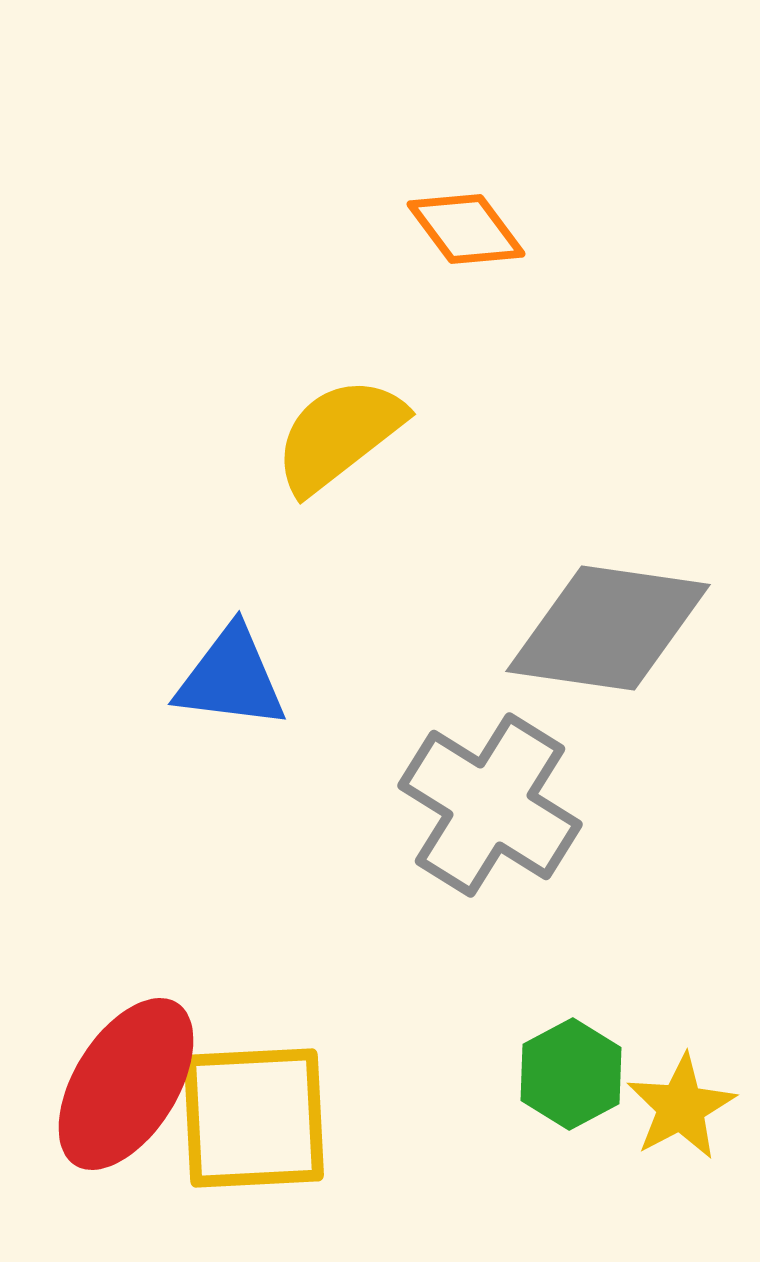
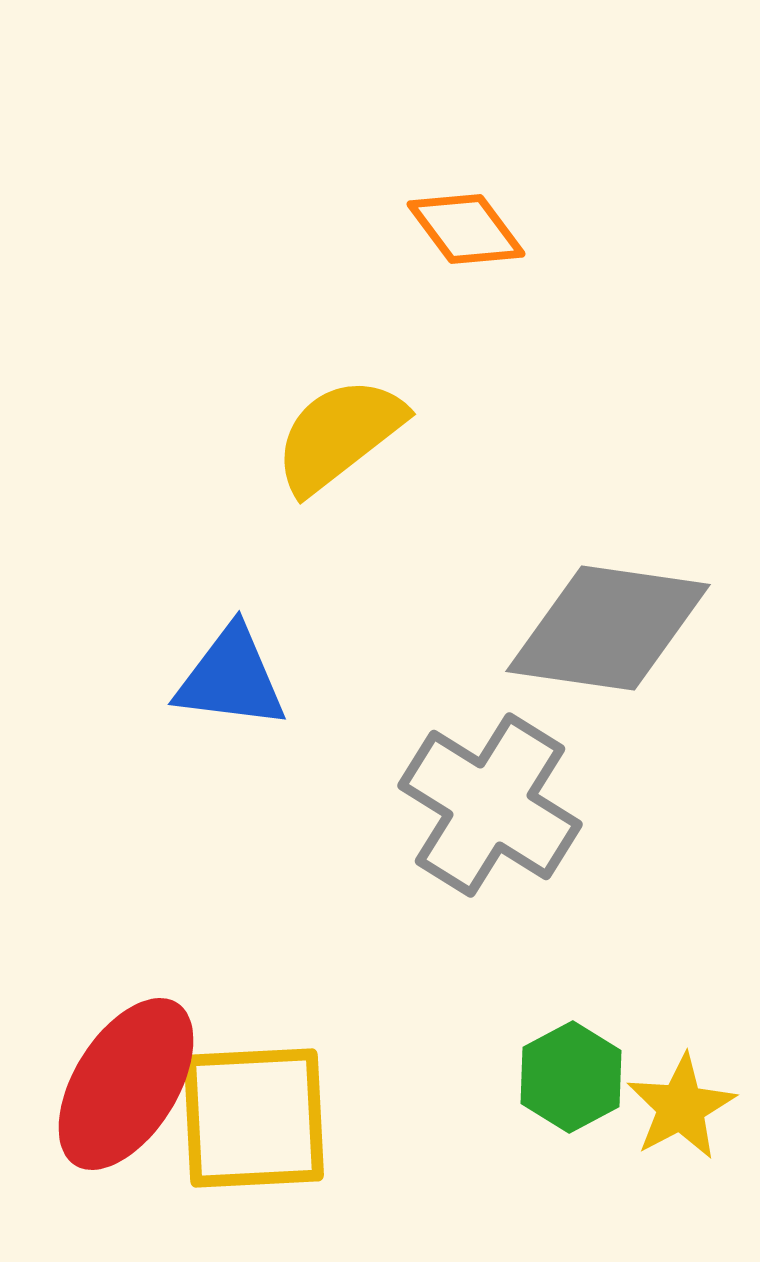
green hexagon: moved 3 px down
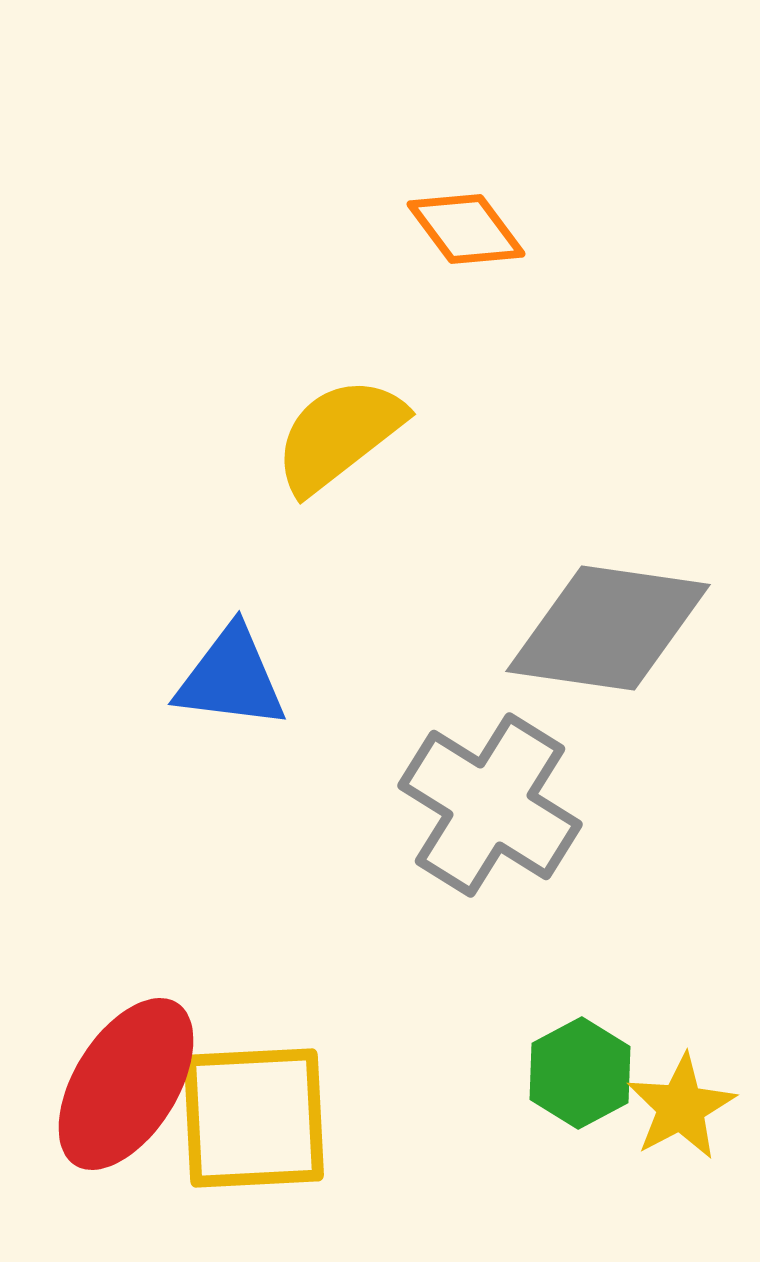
green hexagon: moved 9 px right, 4 px up
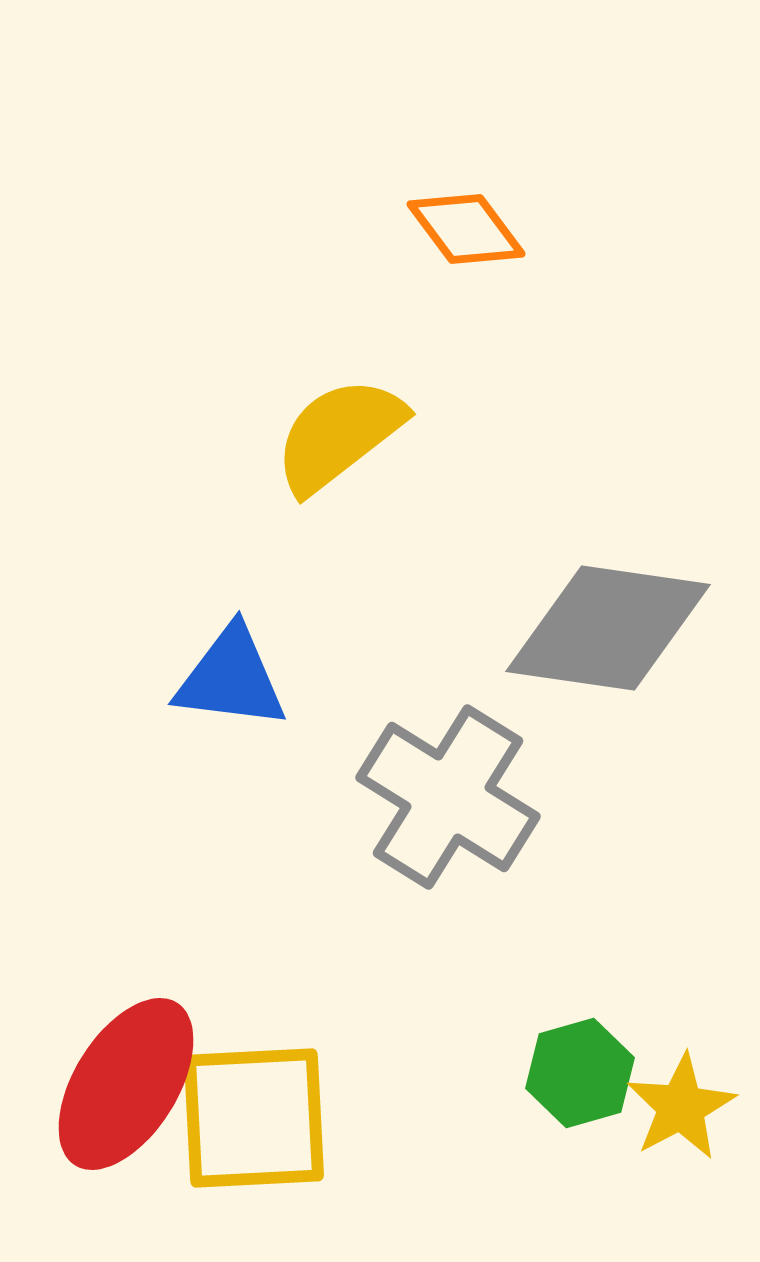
gray cross: moved 42 px left, 8 px up
green hexagon: rotated 12 degrees clockwise
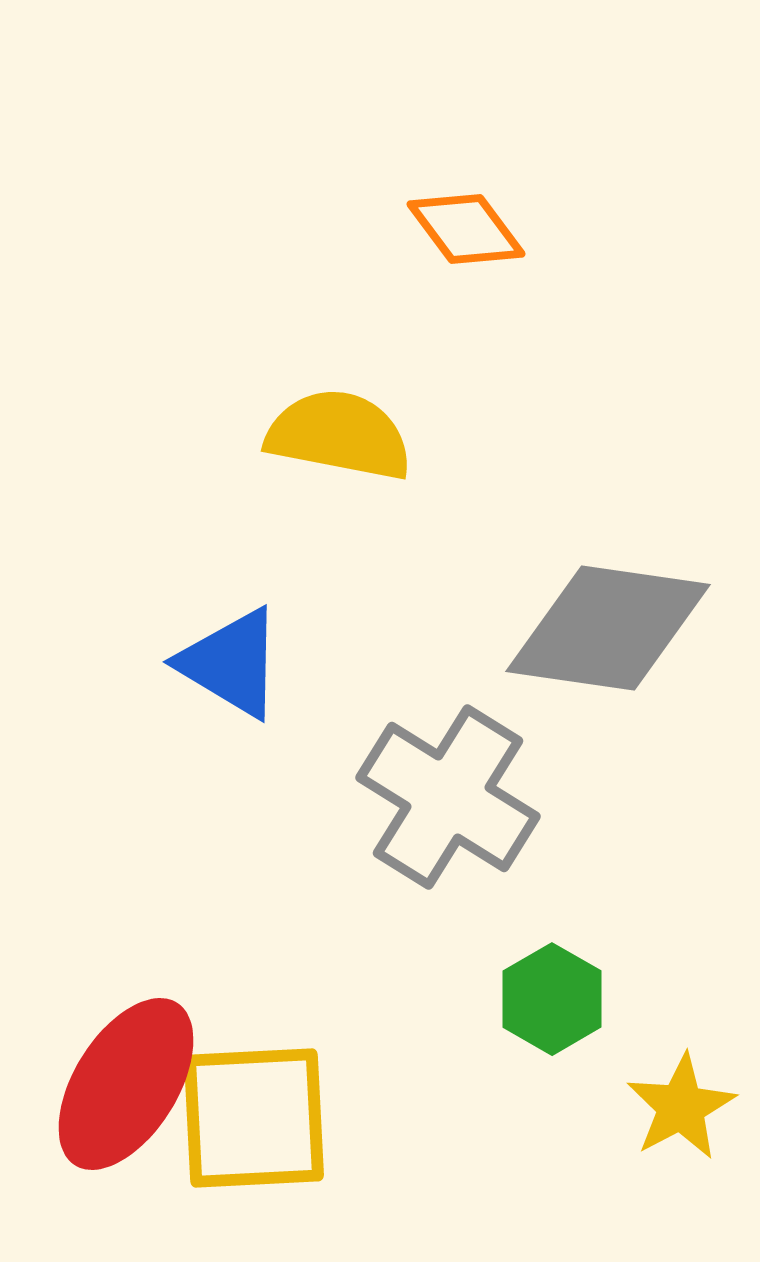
yellow semicircle: rotated 49 degrees clockwise
blue triangle: moved 15 px up; rotated 24 degrees clockwise
green hexagon: moved 28 px left, 74 px up; rotated 14 degrees counterclockwise
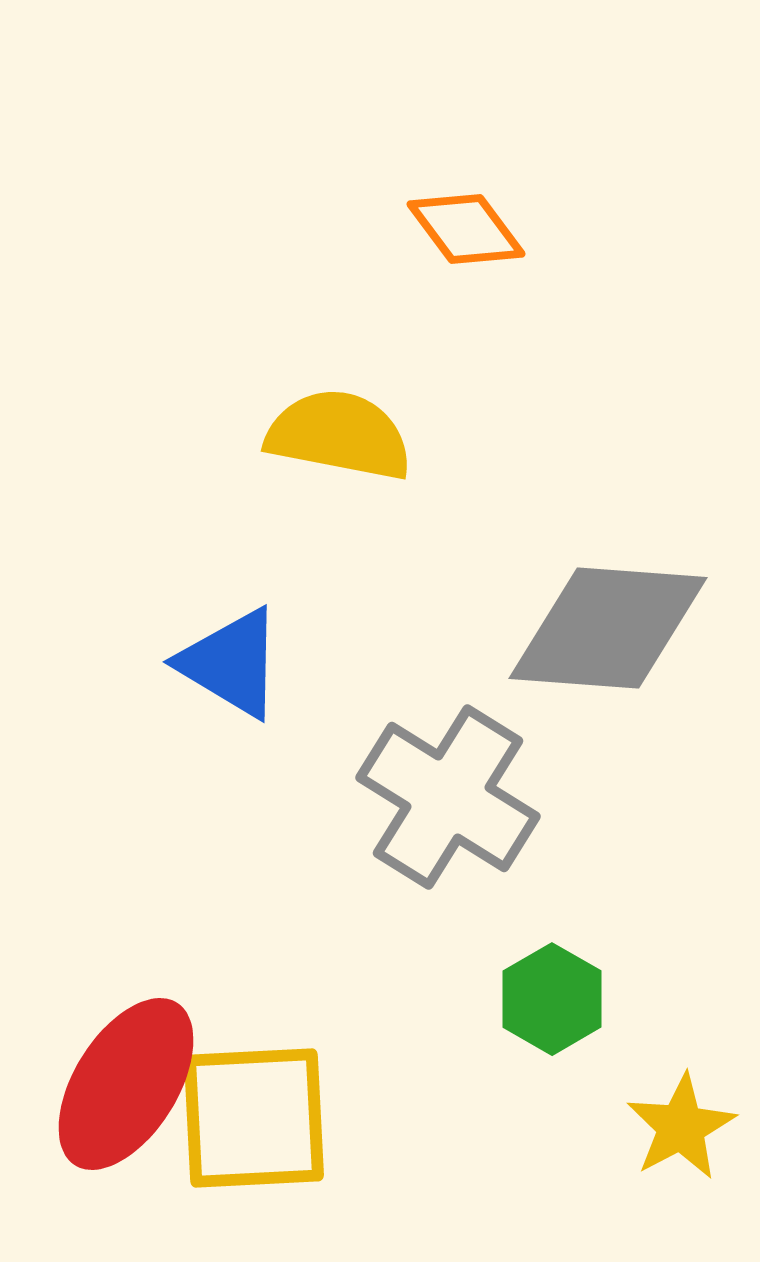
gray diamond: rotated 4 degrees counterclockwise
yellow star: moved 20 px down
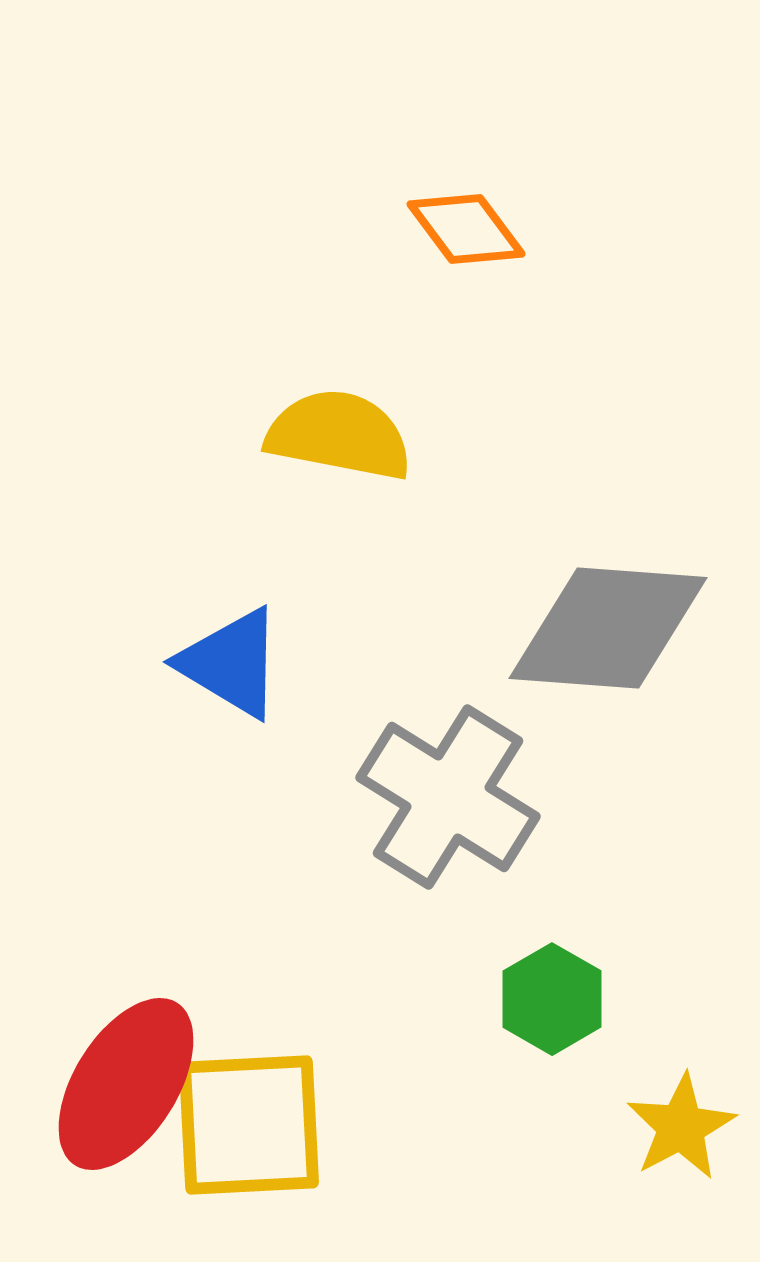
yellow square: moved 5 px left, 7 px down
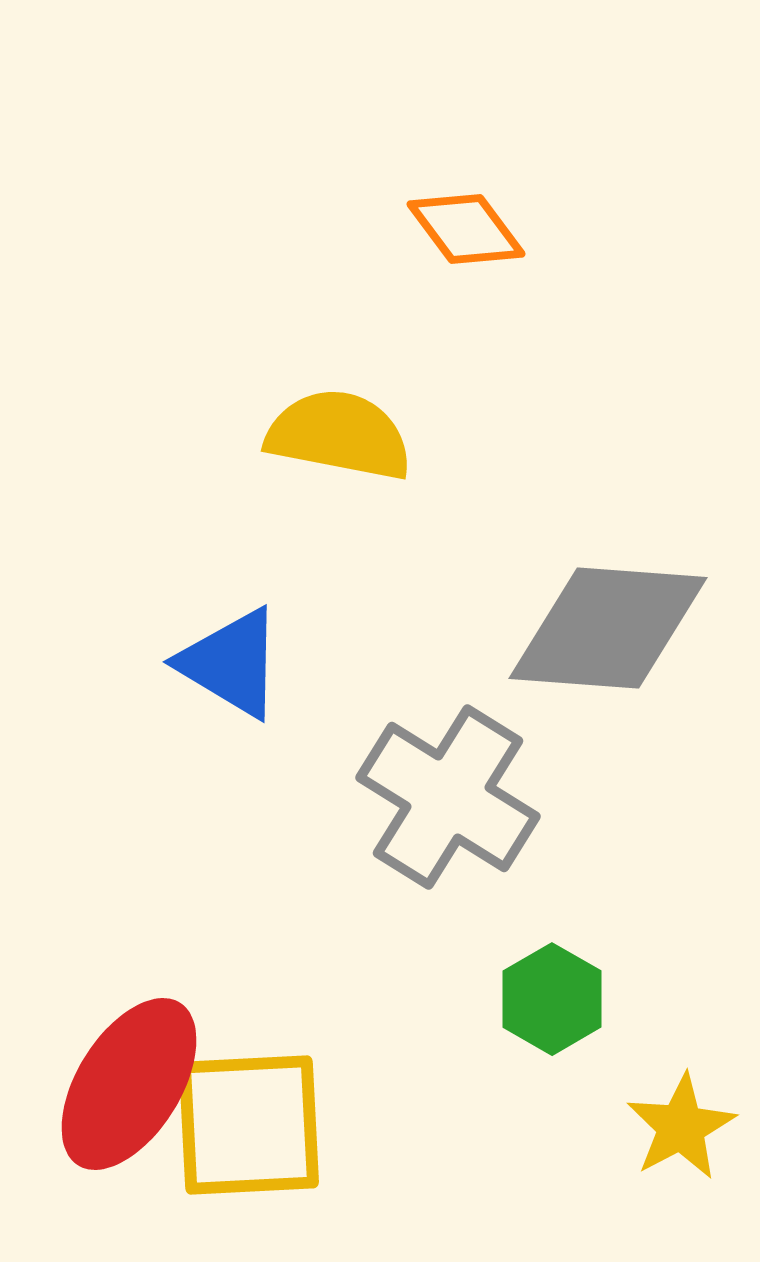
red ellipse: moved 3 px right
